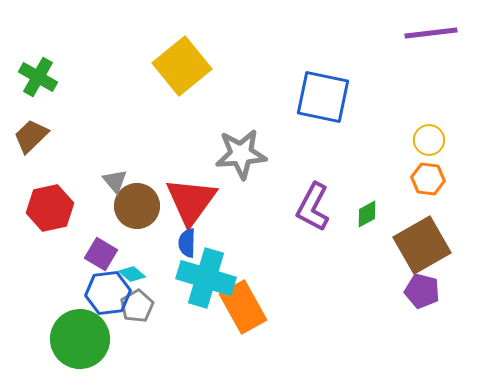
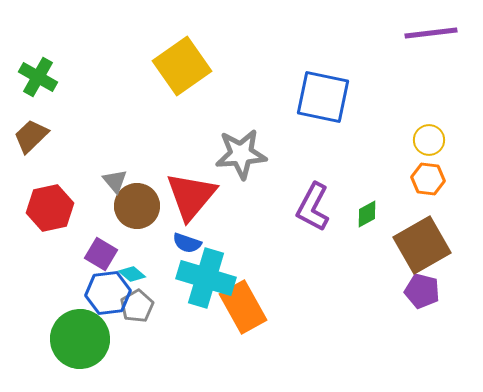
yellow square: rotated 4 degrees clockwise
red triangle: moved 5 px up; rotated 4 degrees clockwise
blue semicircle: rotated 72 degrees counterclockwise
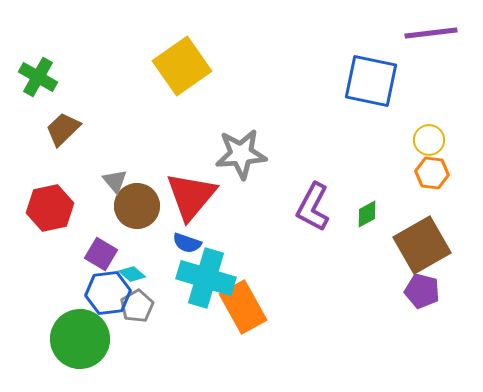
blue square: moved 48 px right, 16 px up
brown trapezoid: moved 32 px right, 7 px up
orange hexagon: moved 4 px right, 6 px up
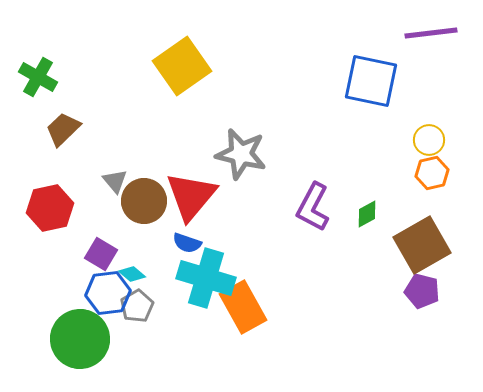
gray star: rotated 18 degrees clockwise
orange hexagon: rotated 20 degrees counterclockwise
brown circle: moved 7 px right, 5 px up
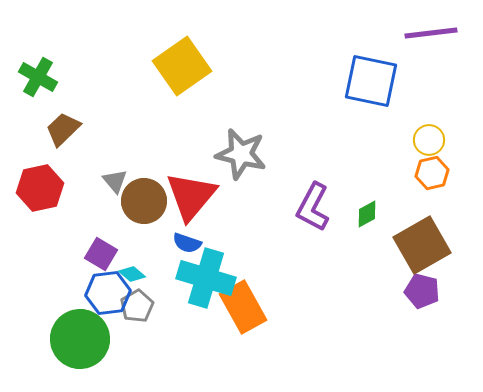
red hexagon: moved 10 px left, 20 px up
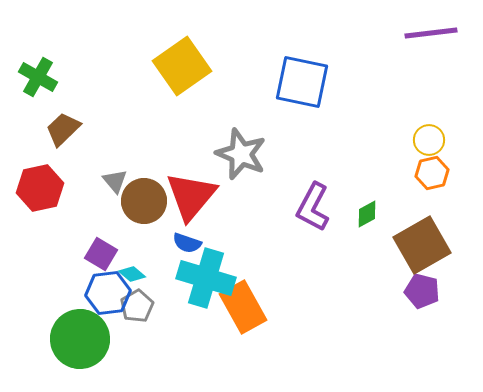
blue square: moved 69 px left, 1 px down
gray star: rotated 9 degrees clockwise
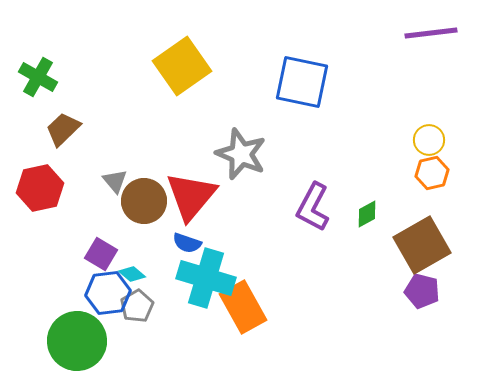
green circle: moved 3 px left, 2 px down
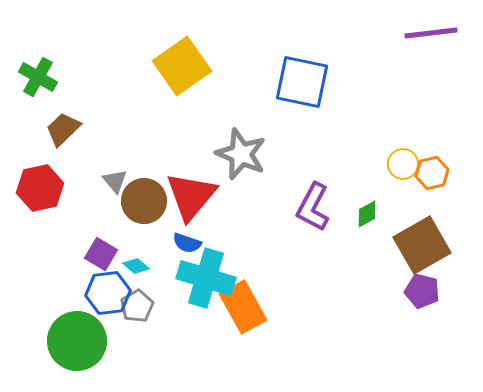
yellow circle: moved 26 px left, 24 px down
cyan diamond: moved 4 px right, 8 px up
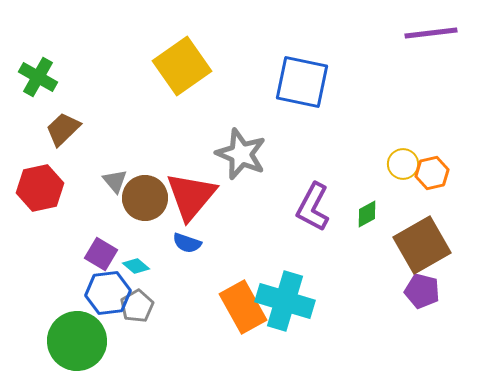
brown circle: moved 1 px right, 3 px up
cyan cross: moved 79 px right, 23 px down
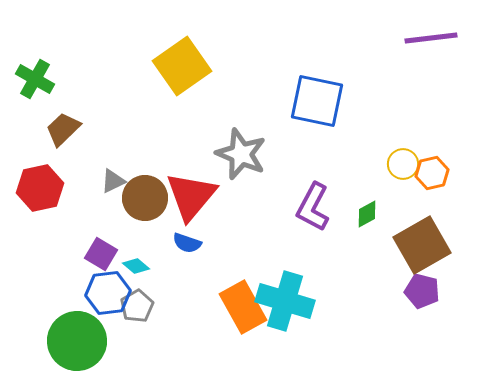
purple line: moved 5 px down
green cross: moved 3 px left, 2 px down
blue square: moved 15 px right, 19 px down
gray triangle: moved 2 px left; rotated 44 degrees clockwise
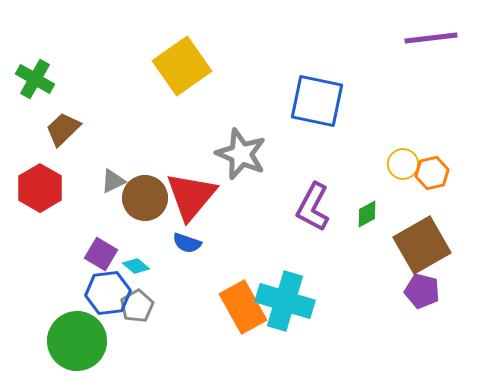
red hexagon: rotated 18 degrees counterclockwise
